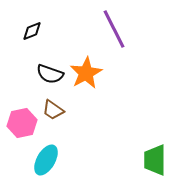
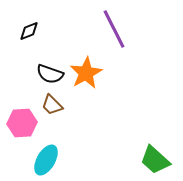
black diamond: moved 3 px left
brown trapezoid: moved 1 px left, 5 px up; rotated 10 degrees clockwise
pink hexagon: rotated 8 degrees clockwise
green trapezoid: rotated 48 degrees counterclockwise
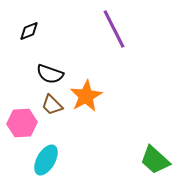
orange star: moved 23 px down
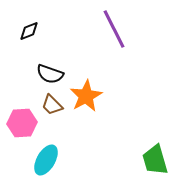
green trapezoid: rotated 32 degrees clockwise
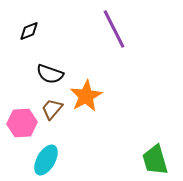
brown trapezoid: moved 4 px down; rotated 85 degrees clockwise
